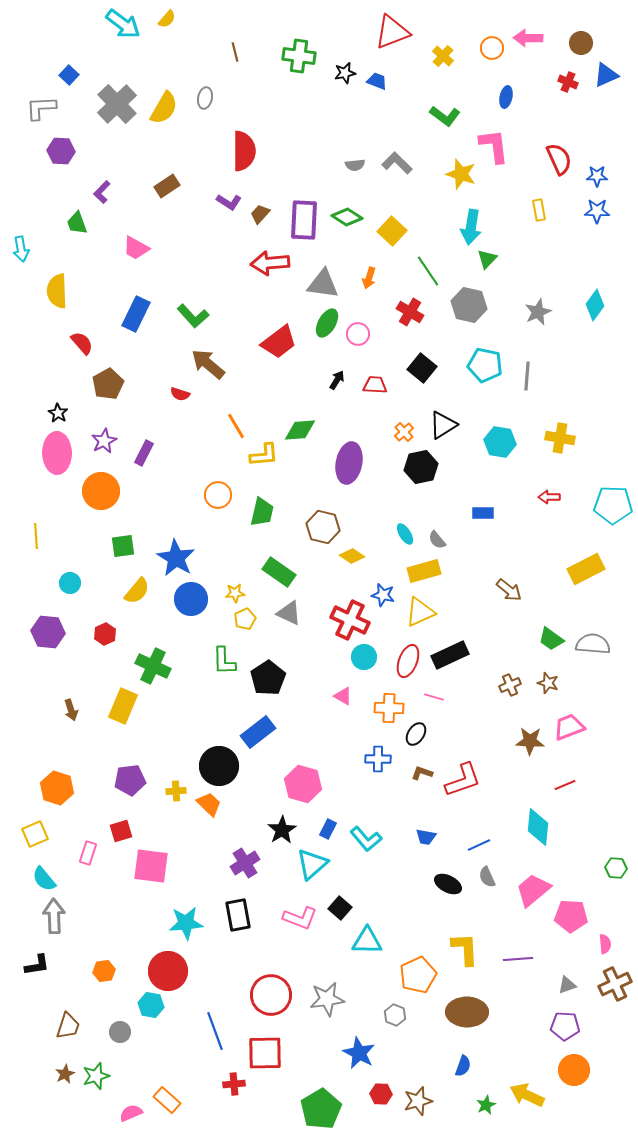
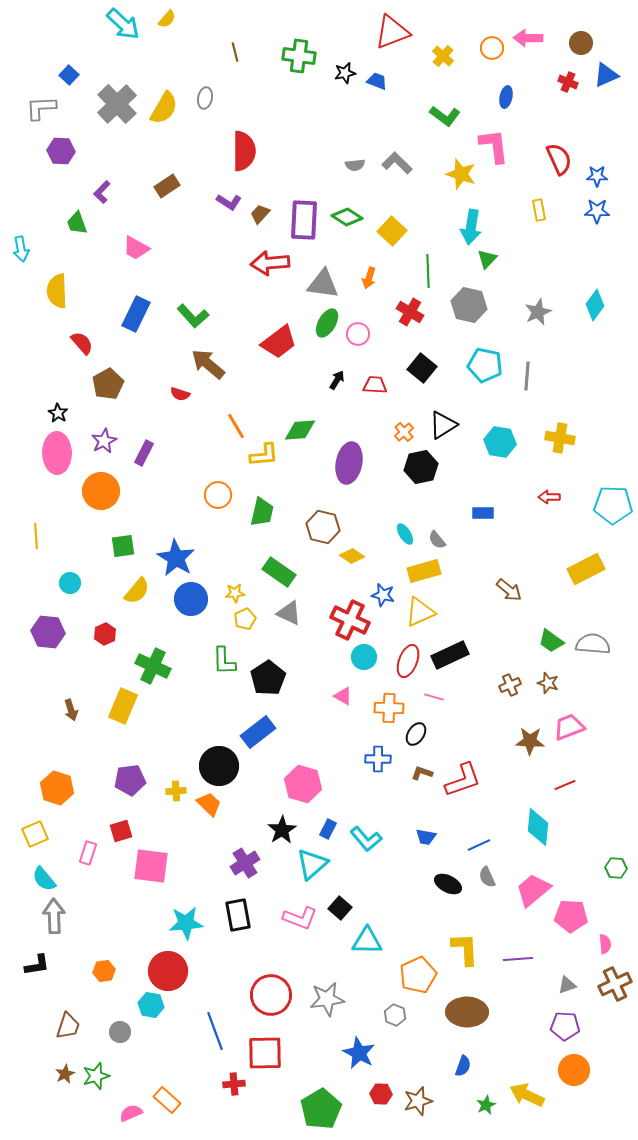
cyan arrow at (123, 24): rotated 6 degrees clockwise
green line at (428, 271): rotated 32 degrees clockwise
green trapezoid at (551, 639): moved 2 px down
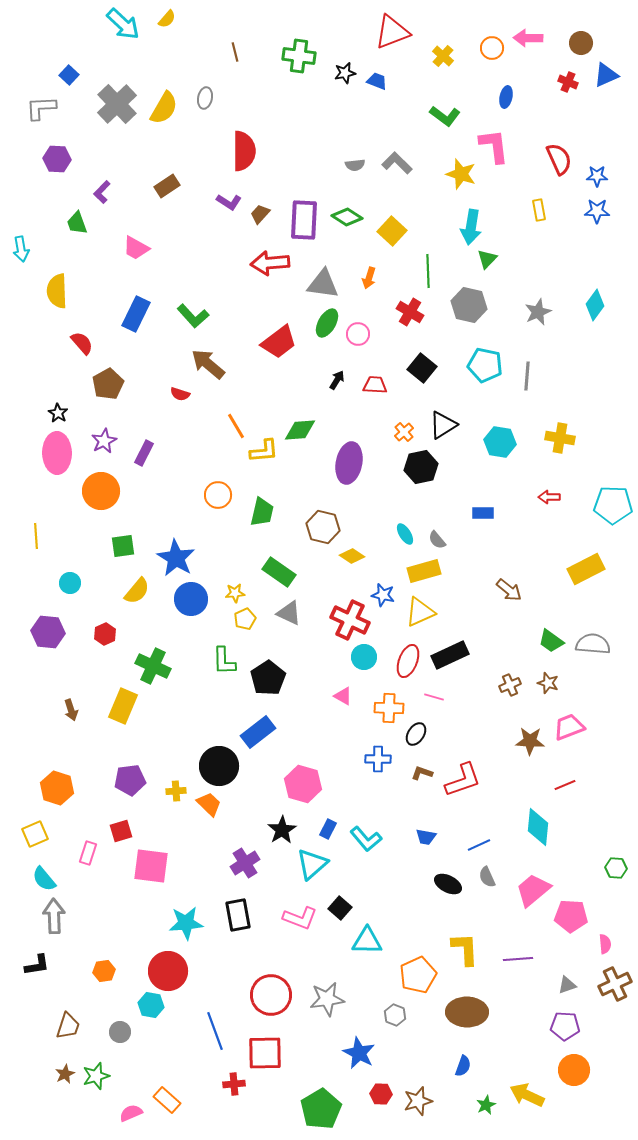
purple hexagon at (61, 151): moved 4 px left, 8 px down
yellow L-shape at (264, 455): moved 4 px up
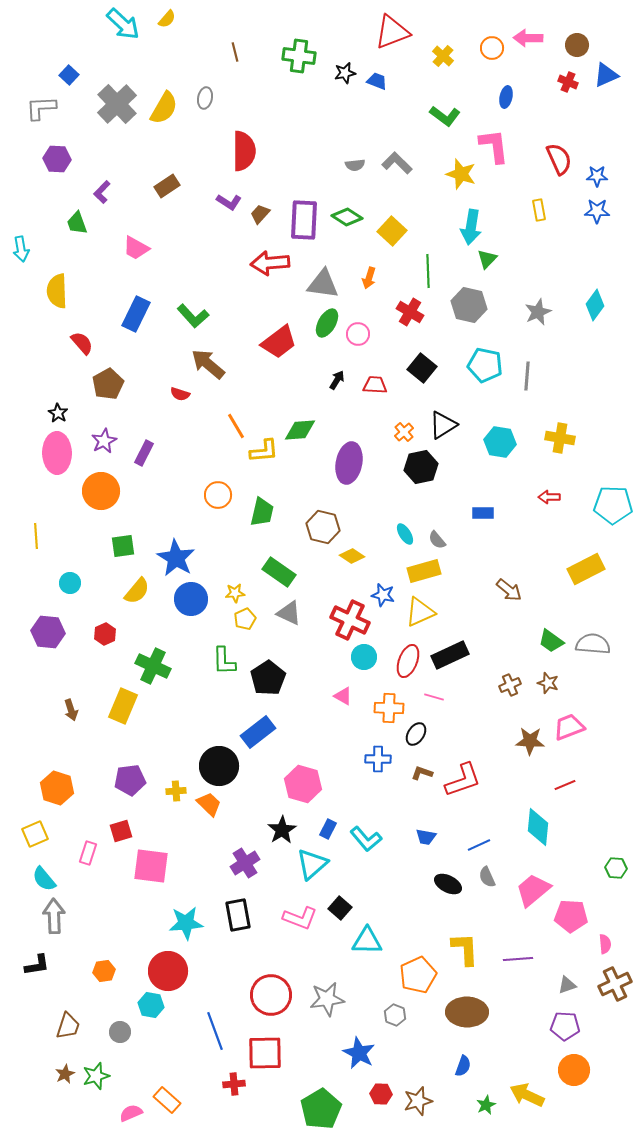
brown circle at (581, 43): moved 4 px left, 2 px down
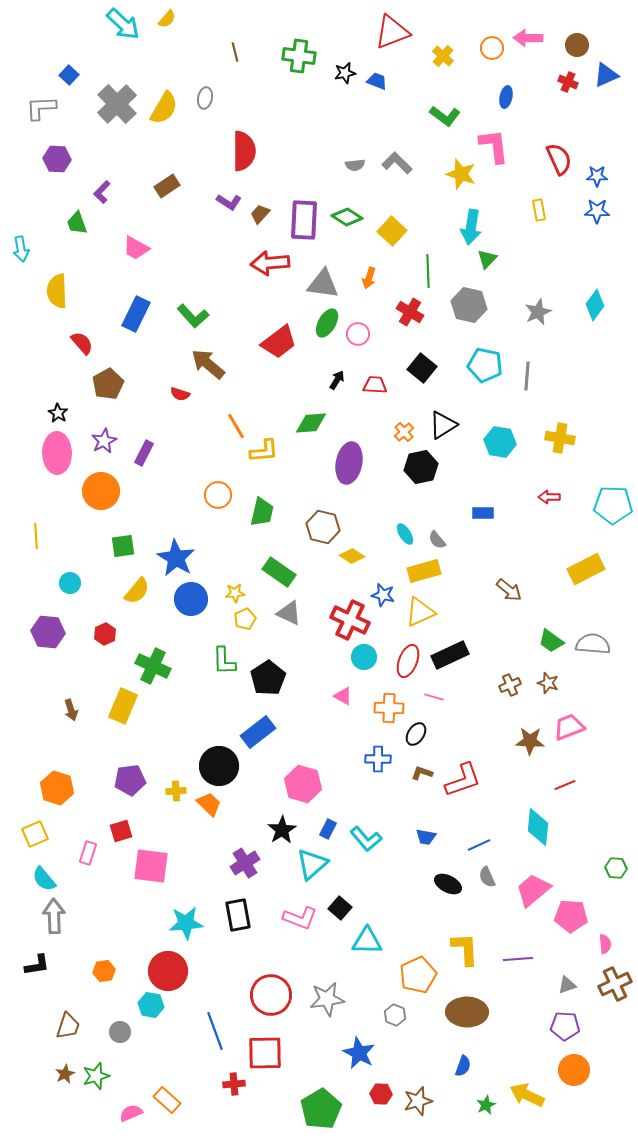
green diamond at (300, 430): moved 11 px right, 7 px up
